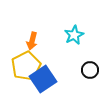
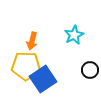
yellow pentagon: rotated 28 degrees clockwise
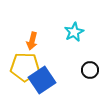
cyan star: moved 3 px up
yellow pentagon: moved 1 px left, 1 px down
blue square: moved 1 px left, 1 px down
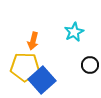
orange arrow: moved 1 px right
black circle: moved 5 px up
blue square: rotated 8 degrees counterclockwise
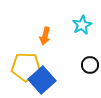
cyan star: moved 8 px right, 7 px up
orange arrow: moved 12 px right, 5 px up
yellow pentagon: moved 1 px right
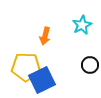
blue square: rotated 16 degrees clockwise
